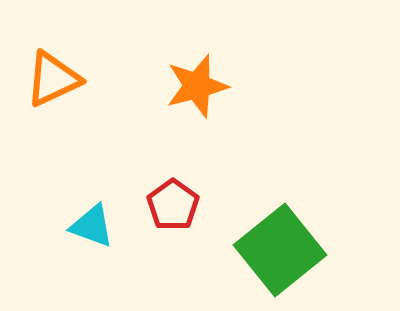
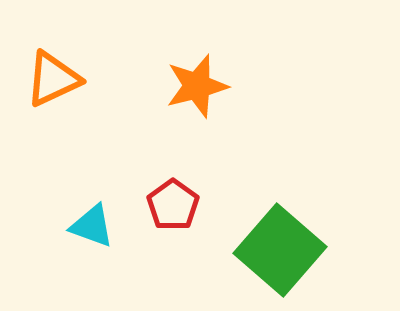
green square: rotated 10 degrees counterclockwise
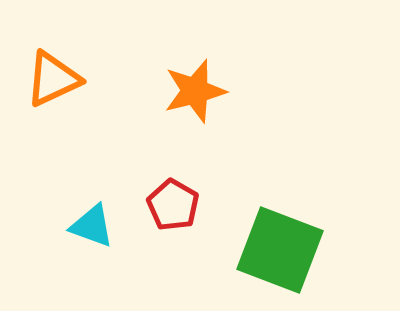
orange star: moved 2 px left, 5 px down
red pentagon: rotated 6 degrees counterclockwise
green square: rotated 20 degrees counterclockwise
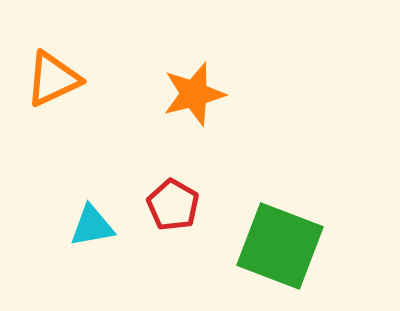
orange star: moved 1 px left, 3 px down
cyan triangle: rotated 30 degrees counterclockwise
green square: moved 4 px up
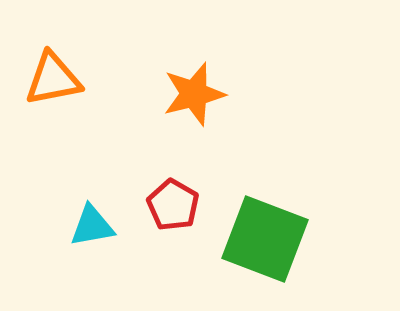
orange triangle: rotated 14 degrees clockwise
green square: moved 15 px left, 7 px up
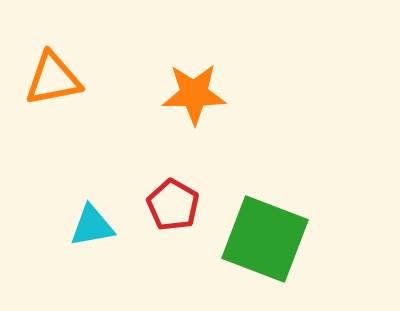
orange star: rotated 14 degrees clockwise
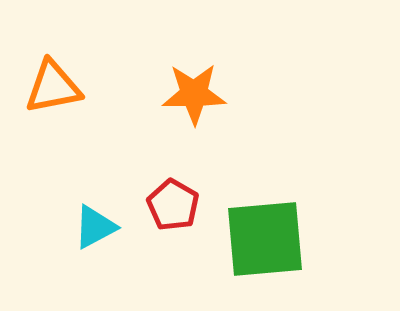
orange triangle: moved 8 px down
cyan triangle: moved 3 px right, 1 px down; rotated 18 degrees counterclockwise
green square: rotated 26 degrees counterclockwise
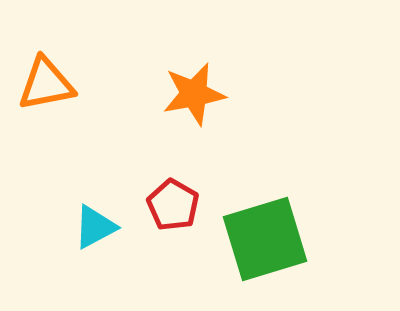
orange triangle: moved 7 px left, 3 px up
orange star: rotated 10 degrees counterclockwise
green square: rotated 12 degrees counterclockwise
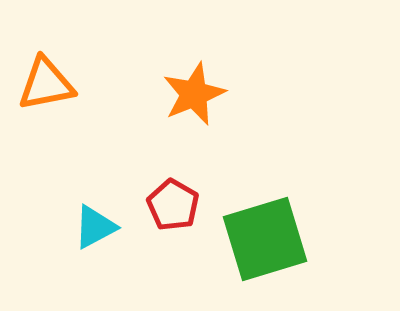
orange star: rotated 12 degrees counterclockwise
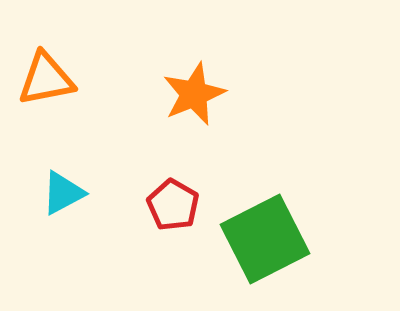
orange triangle: moved 5 px up
cyan triangle: moved 32 px left, 34 px up
green square: rotated 10 degrees counterclockwise
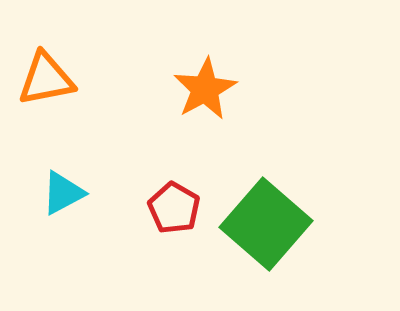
orange star: moved 11 px right, 5 px up; rotated 6 degrees counterclockwise
red pentagon: moved 1 px right, 3 px down
green square: moved 1 px right, 15 px up; rotated 22 degrees counterclockwise
